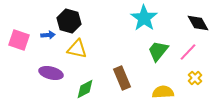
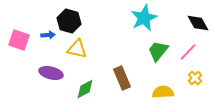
cyan star: rotated 12 degrees clockwise
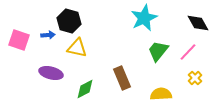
yellow triangle: moved 1 px up
yellow semicircle: moved 2 px left, 2 px down
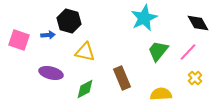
yellow triangle: moved 8 px right, 4 px down
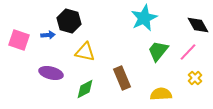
black diamond: moved 2 px down
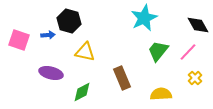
green diamond: moved 3 px left, 3 px down
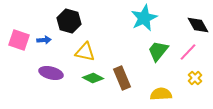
blue arrow: moved 4 px left, 5 px down
green diamond: moved 11 px right, 14 px up; rotated 55 degrees clockwise
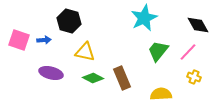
yellow cross: moved 1 px left, 1 px up; rotated 24 degrees counterclockwise
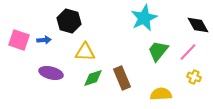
yellow triangle: rotated 10 degrees counterclockwise
green diamond: rotated 45 degrees counterclockwise
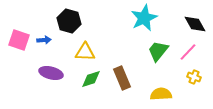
black diamond: moved 3 px left, 1 px up
green diamond: moved 2 px left, 1 px down
